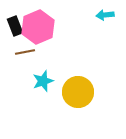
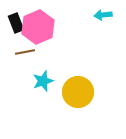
cyan arrow: moved 2 px left
black rectangle: moved 1 px right, 3 px up
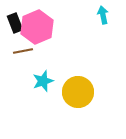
cyan arrow: rotated 84 degrees clockwise
black rectangle: moved 1 px left
pink hexagon: moved 1 px left
brown line: moved 2 px left, 1 px up
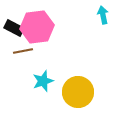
black rectangle: moved 1 px left, 5 px down; rotated 42 degrees counterclockwise
pink hexagon: rotated 16 degrees clockwise
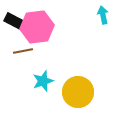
black rectangle: moved 7 px up
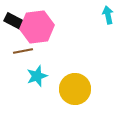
cyan arrow: moved 5 px right
cyan star: moved 6 px left, 5 px up
yellow circle: moved 3 px left, 3 px up
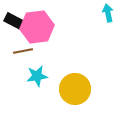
cyan arrow: moved 2 px up
cyan star: rotated 10 degrees clockwise
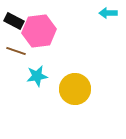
cyan arrow: rotated 78 degrees counterclockwise
pink hexagon: moved 2 px right, 4 px down
brown line: moved 7 px left; rotated 30 degrees clockwise
